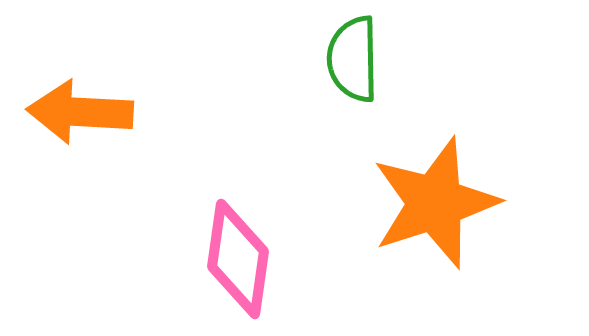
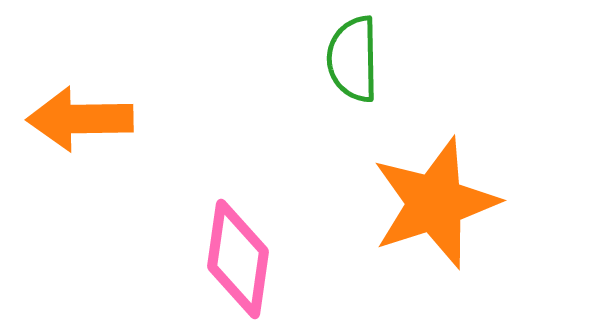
orange arrow: moved 7 px down; rotated 4 degrees counterclockwise
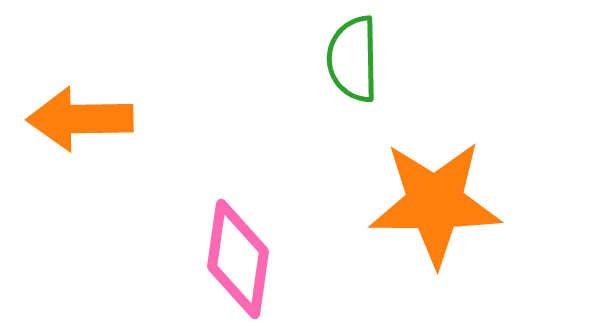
orange star: rotated 18 degrees clockwise
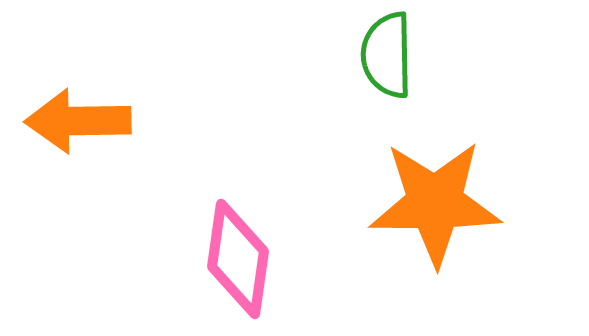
green semicircle: moved 34 px right, 4 px up
orange arrow: moved 2 px left, 2 px down
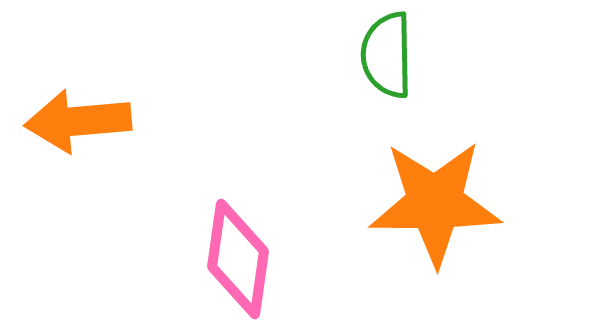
orange arrow: rotated 4 degrees counterclockwise
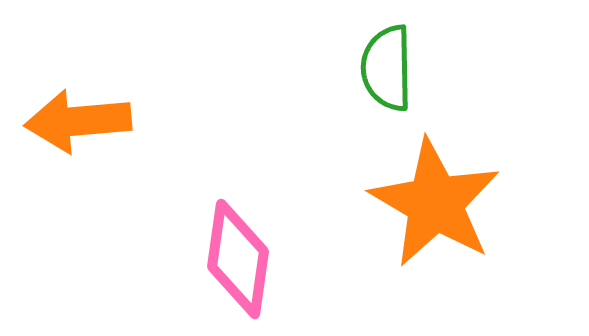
green semicircle: moved 13 px down
orange star: rotated 30 degrees clockwise
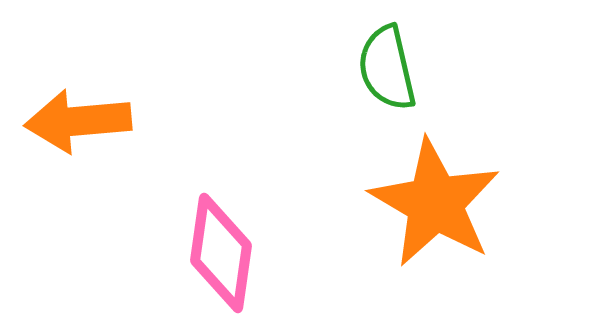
green semicircle: rotated 12 degrees counterclockwise
pink diamond: moved 17 px left, 6 px up
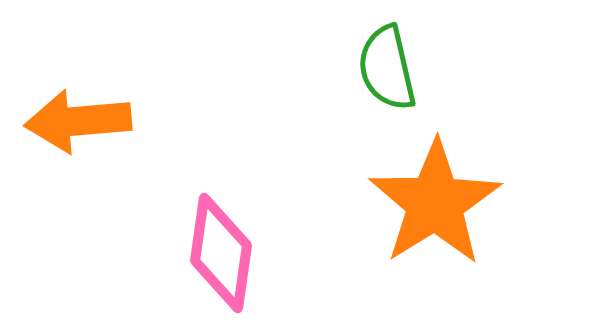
orange star: rotated 10 degrees clockwise
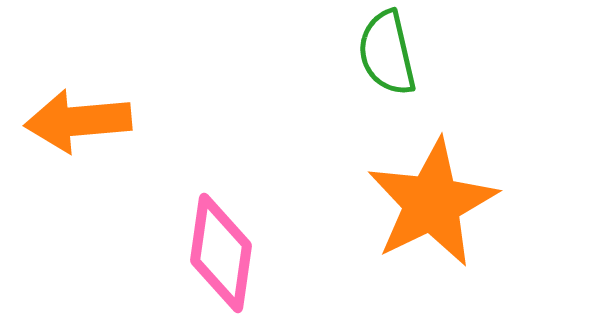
green semicircle: moved 15 px up
orange star: moved 3 px left; rotated 6 degrees clockwise
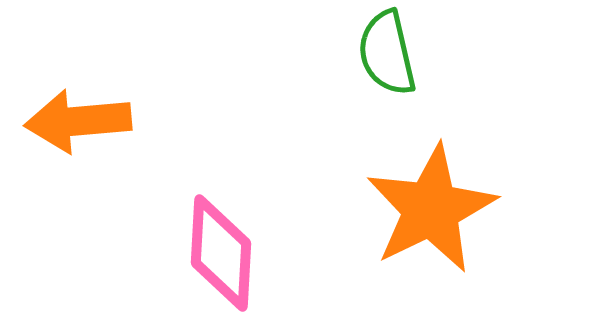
orange star: moved 1 px left, 6 px down
pink diamond: rotated 5 degrees counterclockwise
